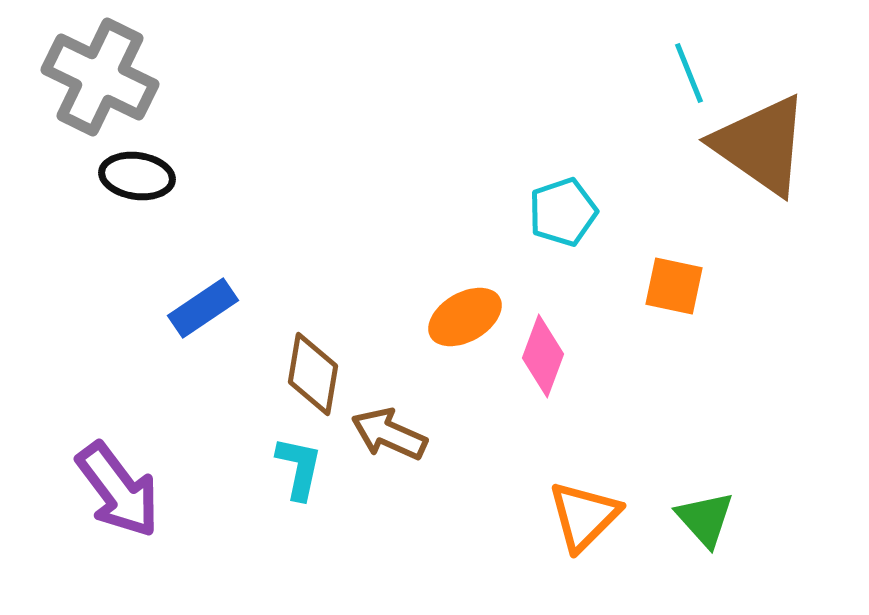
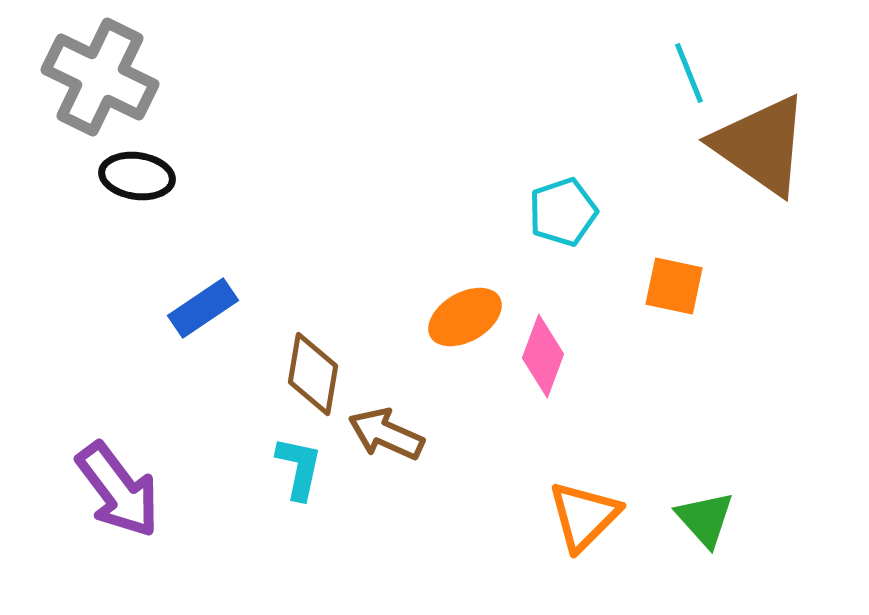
brown arrow: moved 3 px left
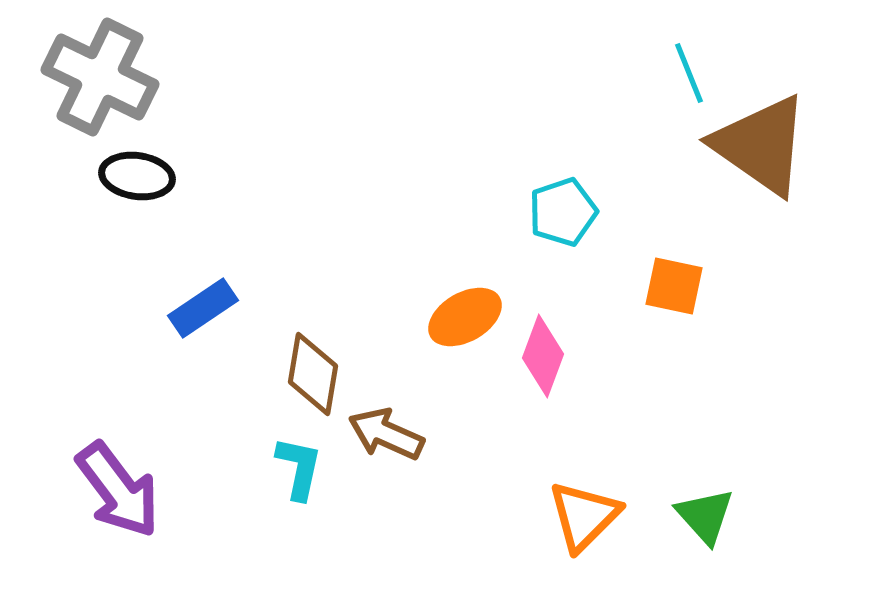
green triangle: moved 3 px up
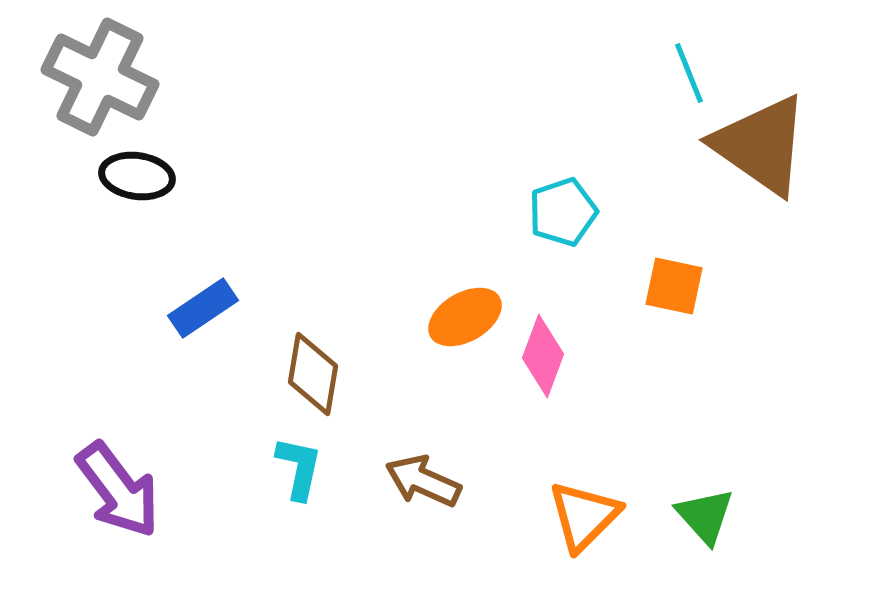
brown arrow: moved 37 px right, 47 px down
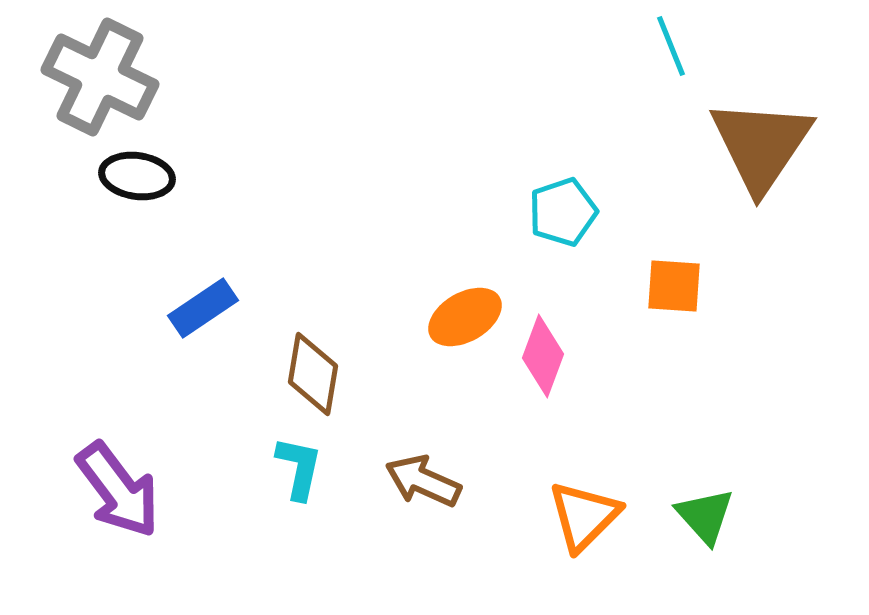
cyan line: moved 18 px left, 27 px up
brown triangle: rotated 29 degrees clockwise
orange square: rotated 8 degrees counterclockwise
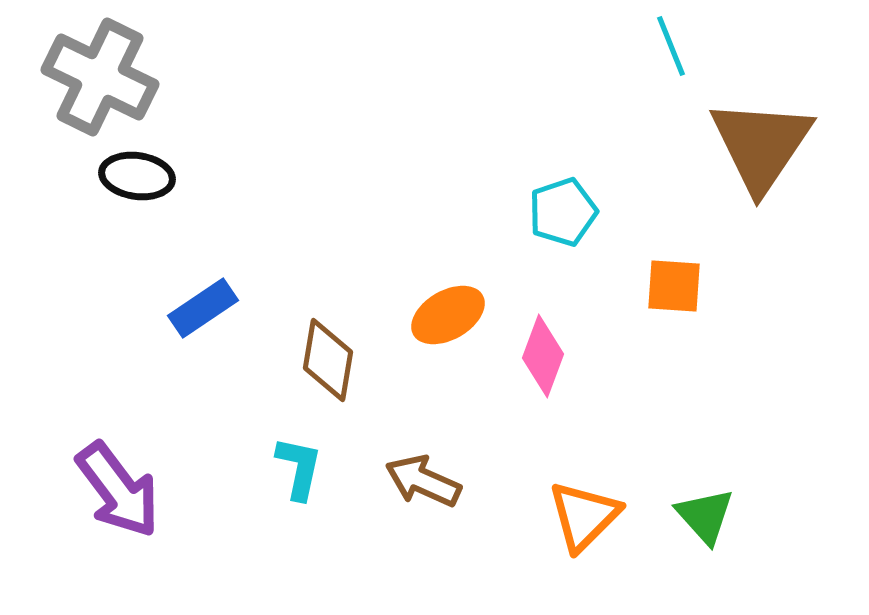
orange ellipse: moved 17 px left, 2 px up
brown diamond: moved 15 px right, 14 px up
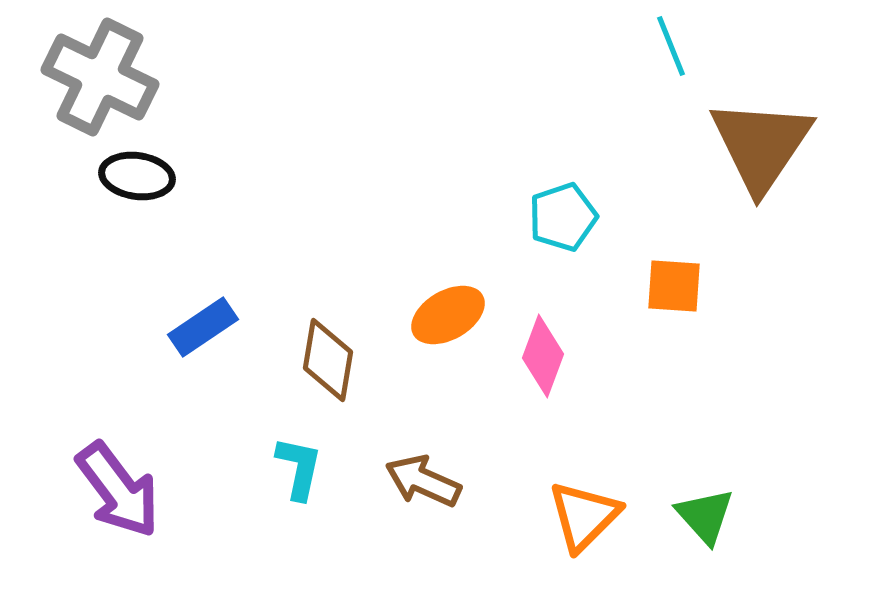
cyan pentagon: moved 5 px down
blue rectangle: moved 19 px down
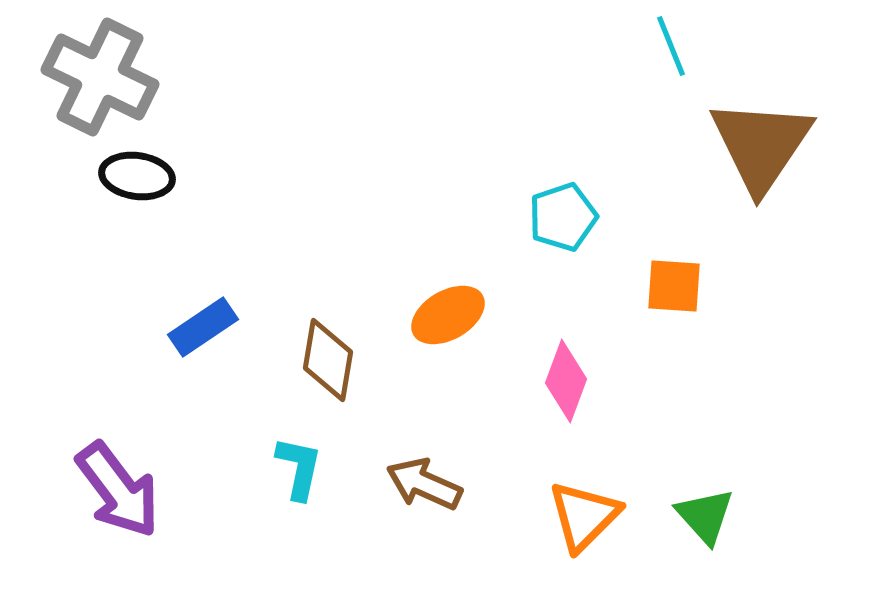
pink diamond: moved 23 px right, 25 px down
brown arrow: moved 1 px right, 3 px down
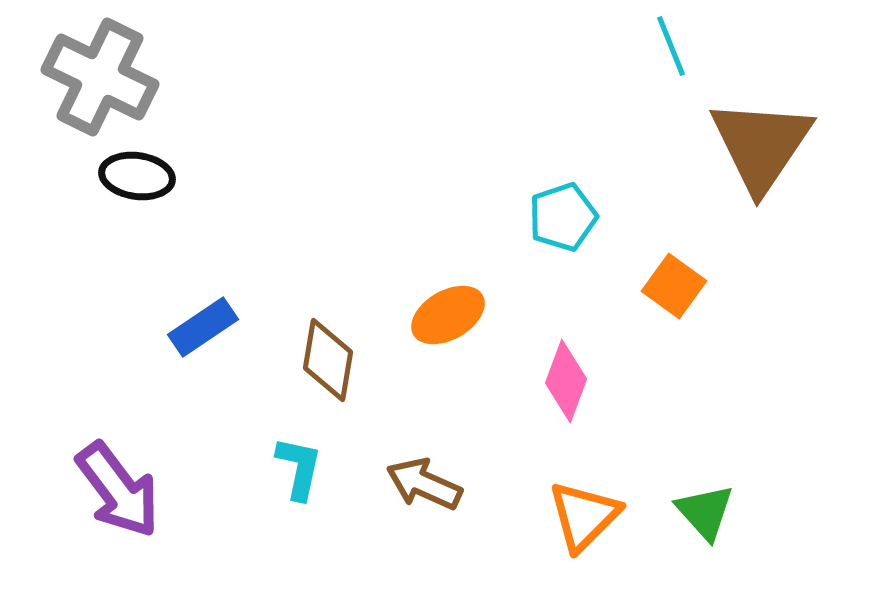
orange square: rotated 32 degrees clockwise
green triangle: moved 4 px up
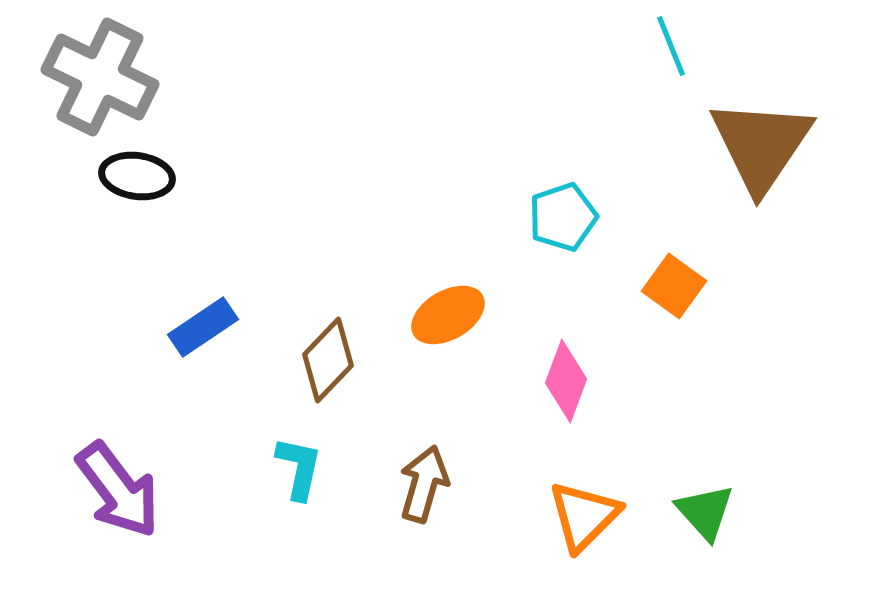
brown diamond: rotated 34 degrees clockwise
brown arrow: rotated 82 degrees clockwise
